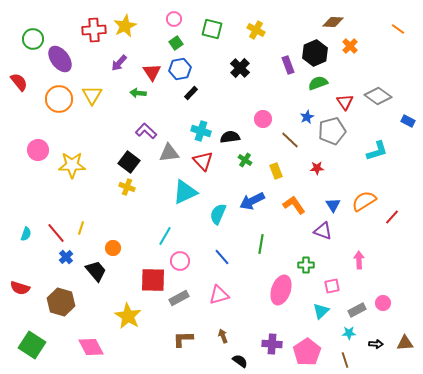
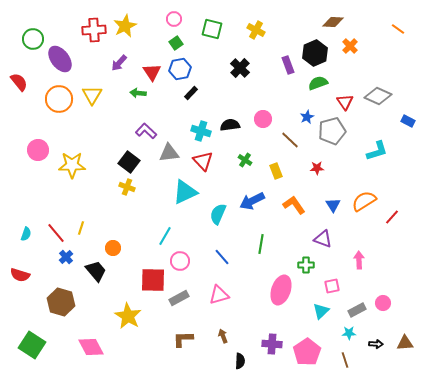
gray diamond at (378, 96): rotated 12 degrees counterclockwise
black semicircle at (230, 137): moved 12 px up
purple triangle at (323, 231): moved 8 px down
red semicircle at (20, 288): moved 13 px up
black semicircle at (240, 361): rotated 56 degrees clockwise
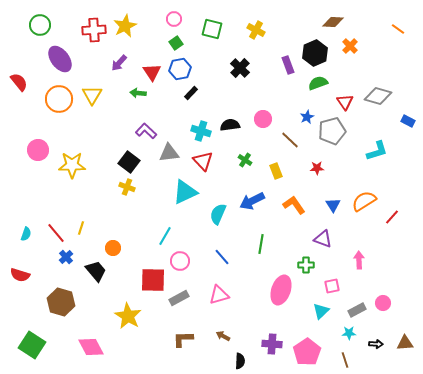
green circle at (33, 39): moved 7 px right, 14 px up
gray diamond at (378, 96): rotated 8 degrees counterclockwise
brown arrow at (223, 336): rotated 40 degrees counterclockwise
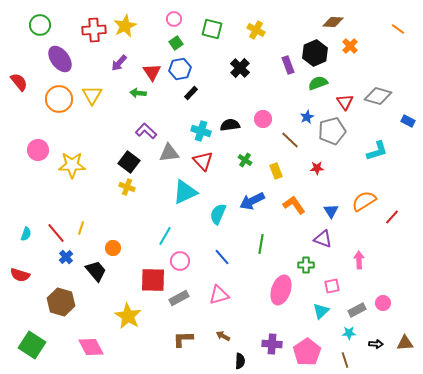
blue triangle at (333, 205): moved 2 px left, 6 px down
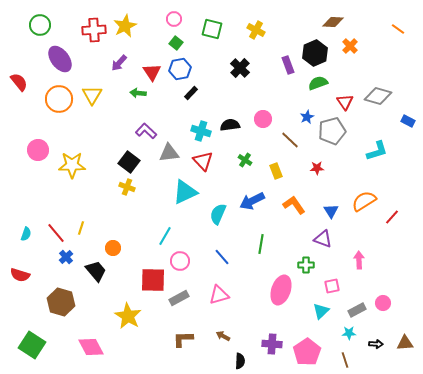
green square at (176, 43): rotated 16 degrees counterclockwise
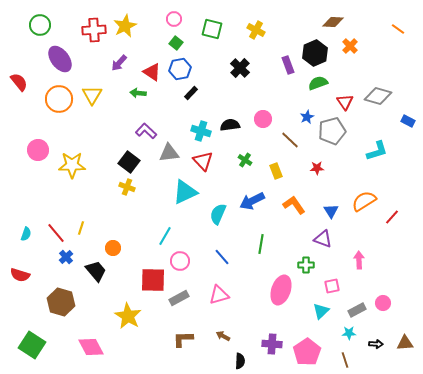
red triangle at (152, 72): rotated 24 degrees counterclockwise
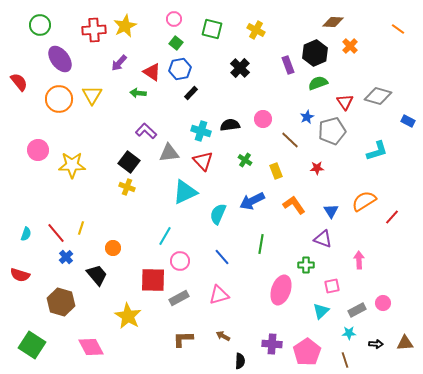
black trapezoid at (96, 271): moved 1 px right, 4 px down
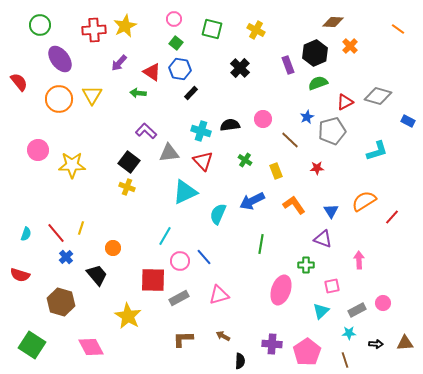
blue hexagon at (180, 69): rotated 20 degrees clockwise
red triangle at (345, 102): rotated 36 degrees clockwise
blue line at (222, 257): moved 18 px left
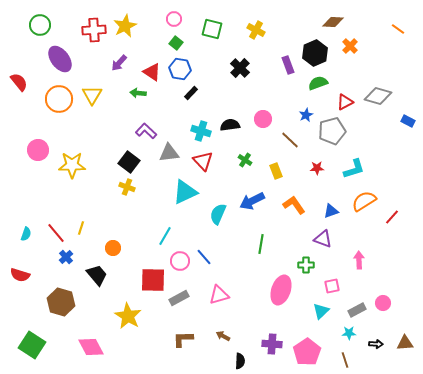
blue star at (307, 117): moved 1 px left, 2 px up
cyan L-shape at (377, 151): moved 23 px left, 18 px down
blue triangle at (331, 211): rotated 42 degrees clockwise
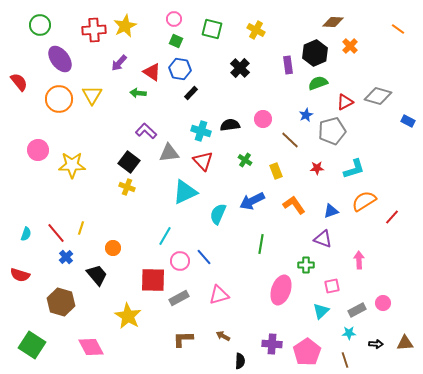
green square at (176, 43): moved 2 px up; rotated 16 degrees counterclockwise
purple rectangle at (288, 65): rotated 12 degrees clockwise
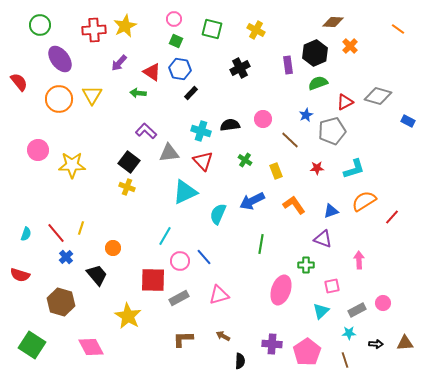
black cross at (240, 68): rotated 18 degrees clockwise
